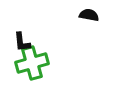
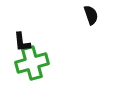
black semicircle: moved 2 px right; rotated 60 degrees clockwise
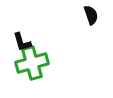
black L-shape: rotated 10 degrees counterclockwise
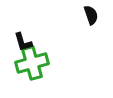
black L-shape: moved 1 px right
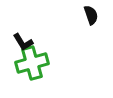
black L-shape: rotated 15 degrees counterclockwise
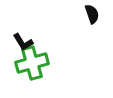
black semicircle: moved 1 px right, 1 px up
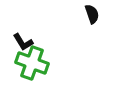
green cross: rotated 36 degrees clockwise
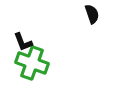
black L-shape: rotated 10 degrees clockwise
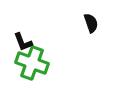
black semicircle: moved 1 px left, 9 px down
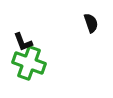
green cross: moved 3 px left
